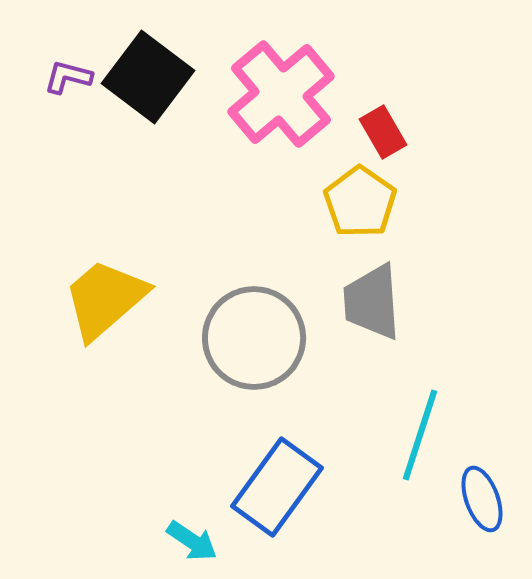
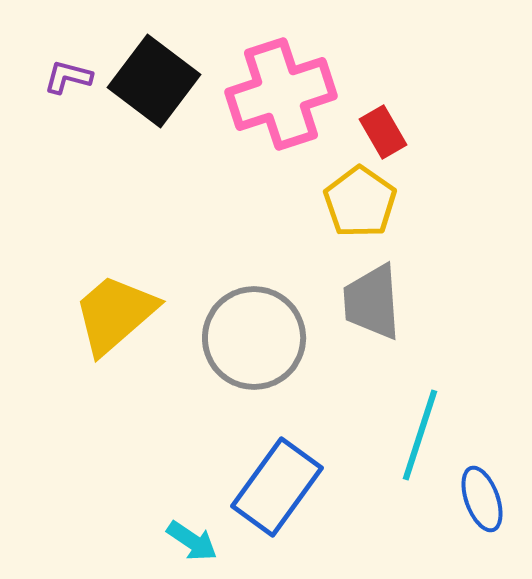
black square: moved 6 px right, 4 px down
pink cross: rotated 22 degrees clockwise
yellow trapezoid: moved 10 px right, 15 px down
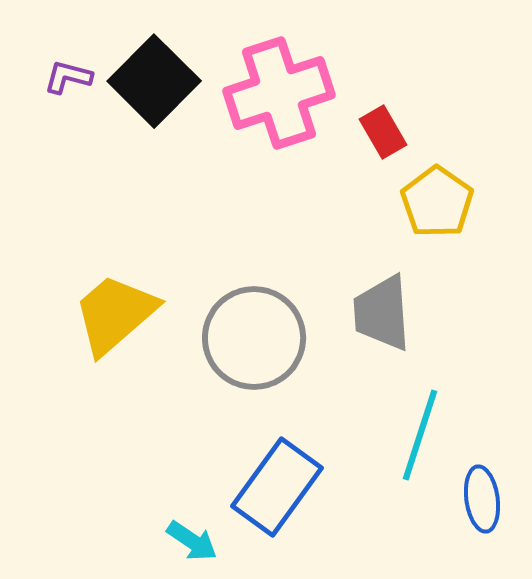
black square: rotated 8 degrees clockwise
pink cross: moved 2 px left, 1 px up
yellow pentagon: moved 77 px right
gray trapezoid: moved 10 px right, 11 px down
blue ellipse: rotated 12 degrees clockwise
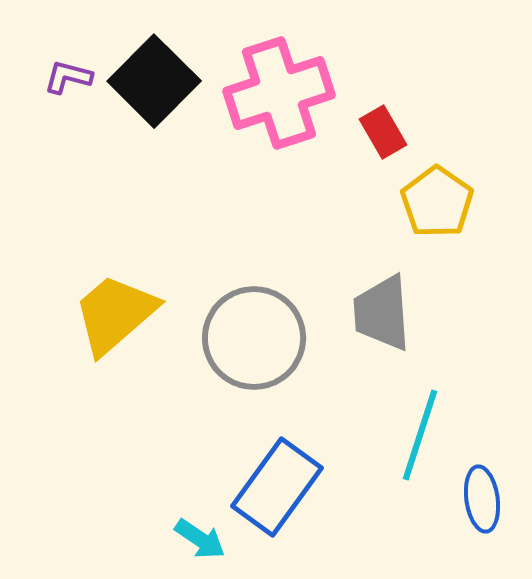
cyan arrow: moved 8 px right, 2 px up
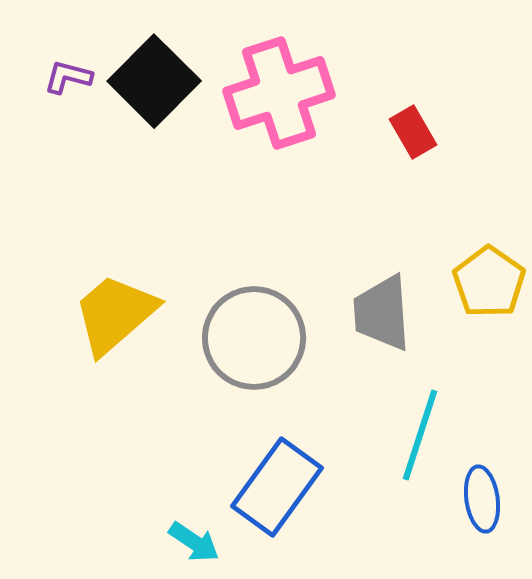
red rectangle: moved 30 px right
yellow pentagon: moved 52 px right, 80 px down
cyan arrow: moved 6 px left, 3 px down
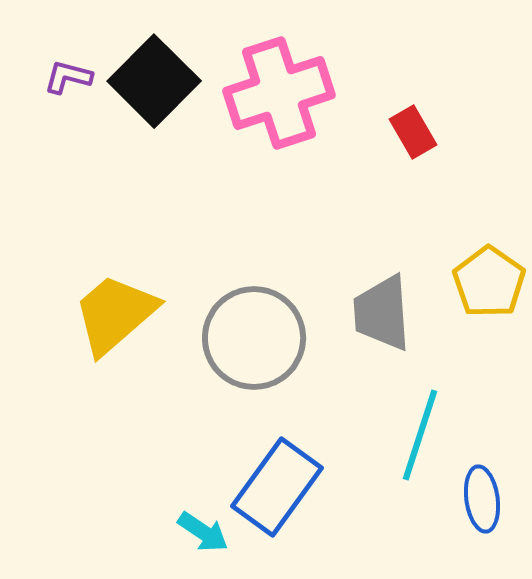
cyan arrow: moved 9 px right, 10 px up
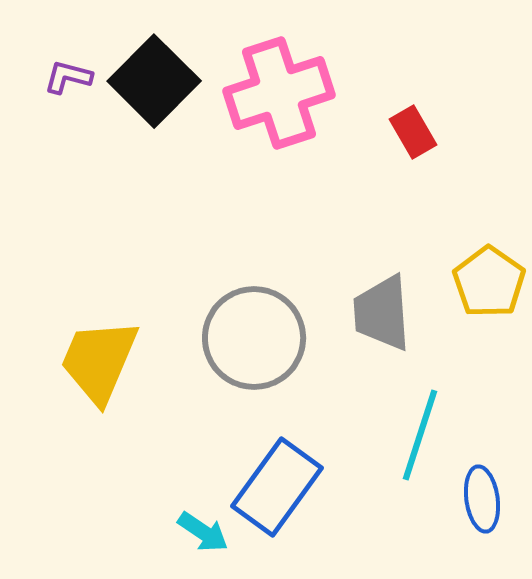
yellow trapezoid: moved 16 px left, 47 px down; rotated 26 degrees counterclockwise
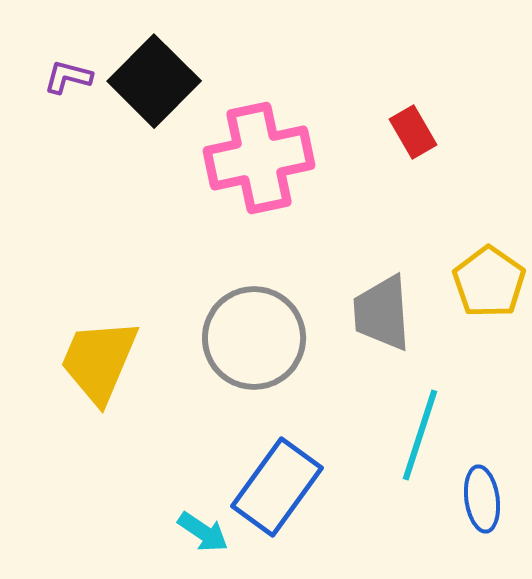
pink cross: moved 20 px left, 65 px down; rotated 6 degrees clockwise
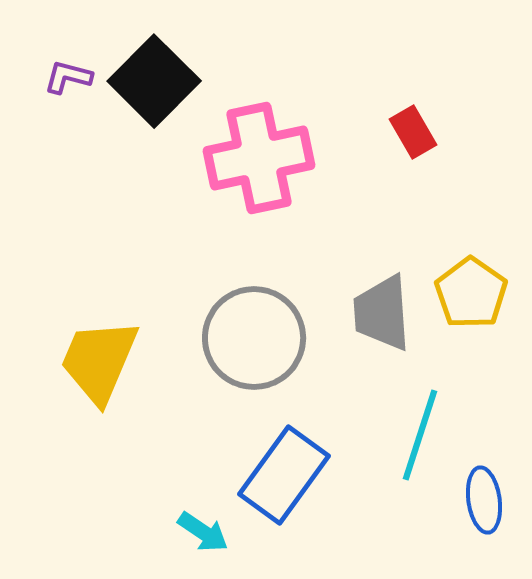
yellow pentagon: moved 18 px left, 11 px down
blue rectangle: moved 7 px right, 12 px up
blue ellipse: moved 2 px right, 1 px down
